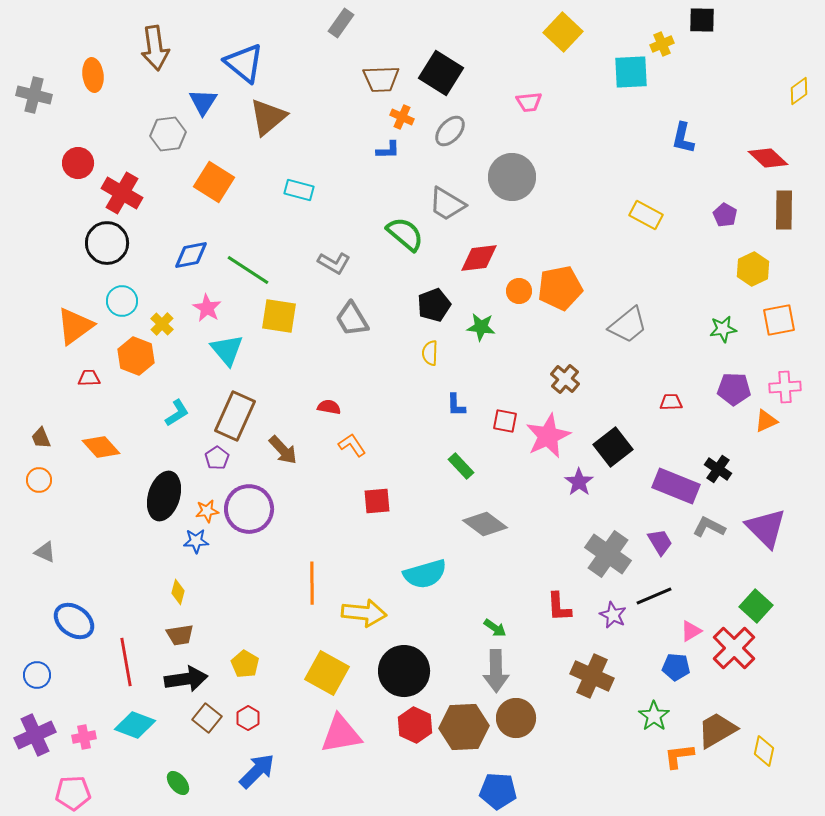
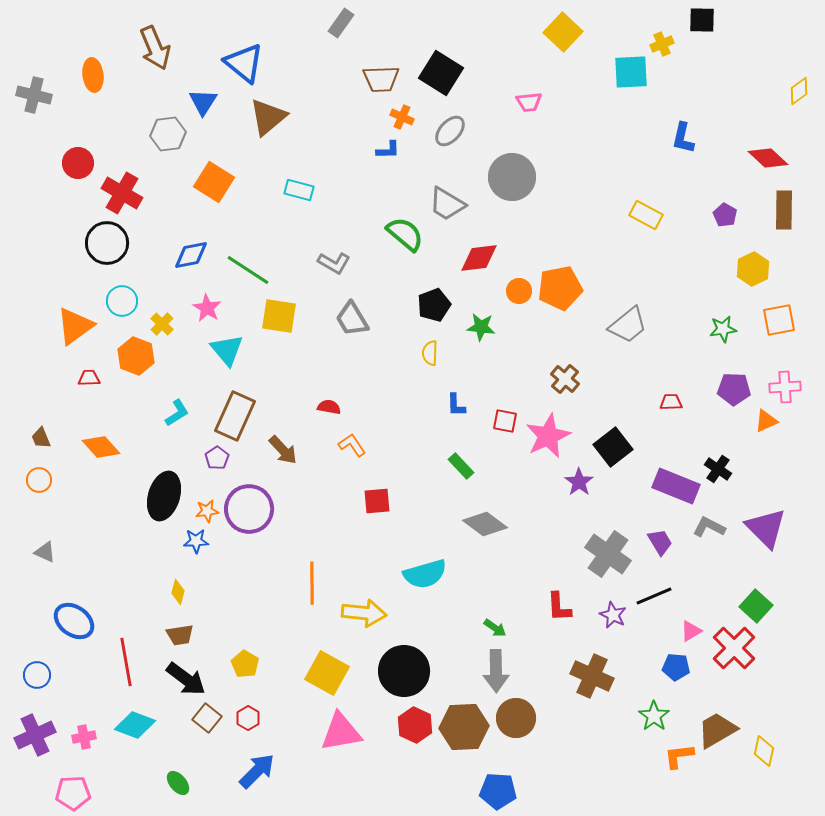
brown arrow at (155, 48): rotated 15 degrees counterclockwise
black arrow at (186, 679): rotated 45 degrees clockwise
pink triangle at (341, 734): moved 2 px up
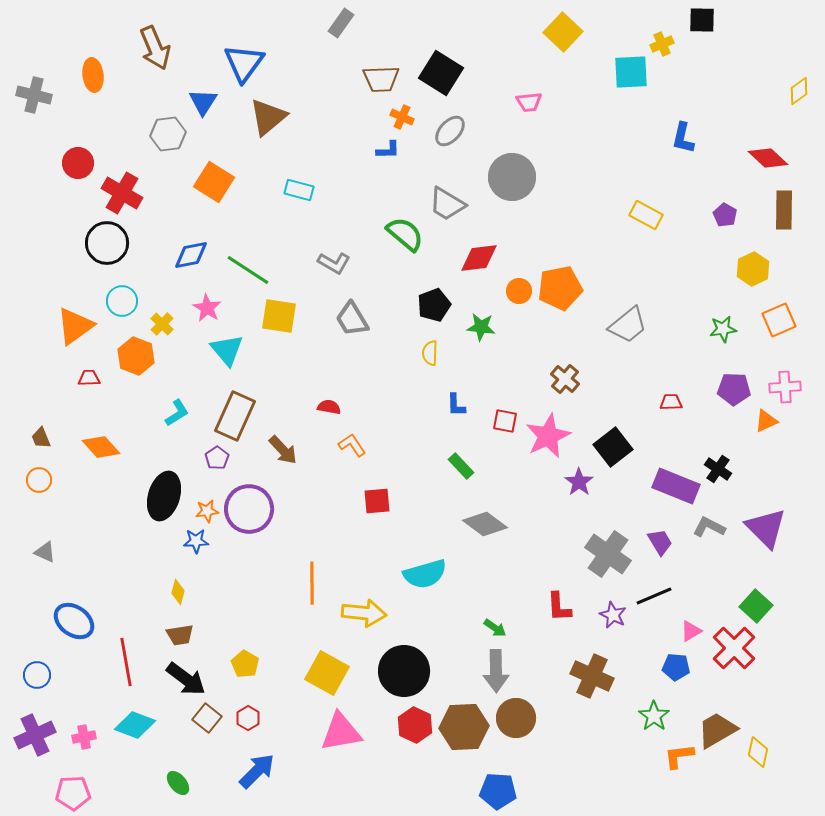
blue triangle at (244, 63): rotated 27 degrees clockwise
orange square at (779, 320): rotated 12 degrees counterclockwise
yellow diamond at (764, 751): moved 6 px left, 1 px down
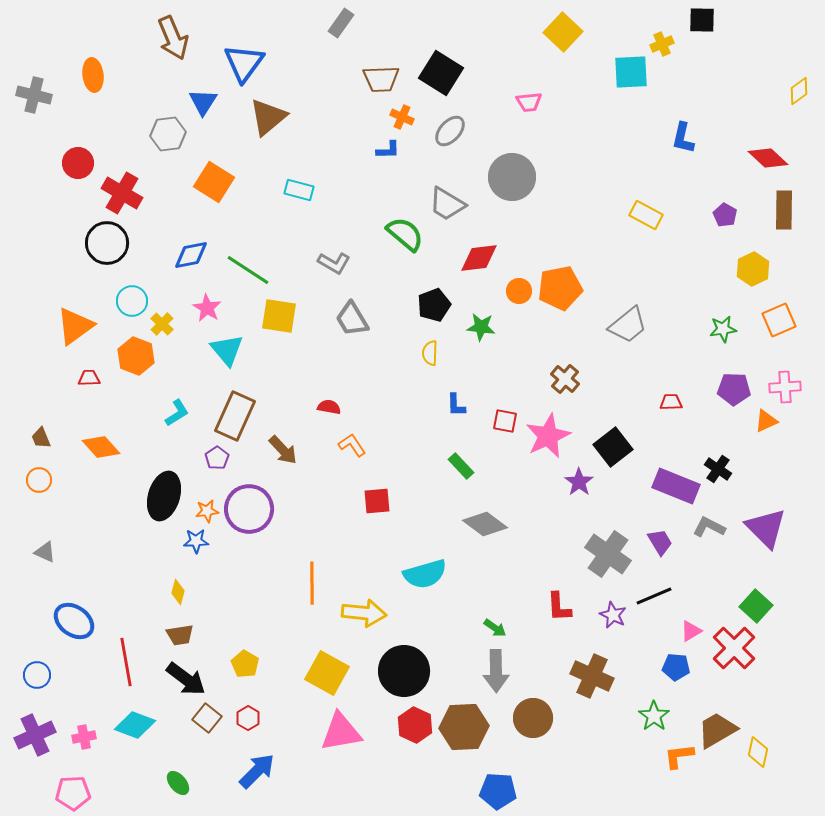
brown arrow at (155, 48): moved 18 px right, 10 px up
cyan circle at (122, 301): moved 10 px right
brown circle at (516, 718): moved 17 px right
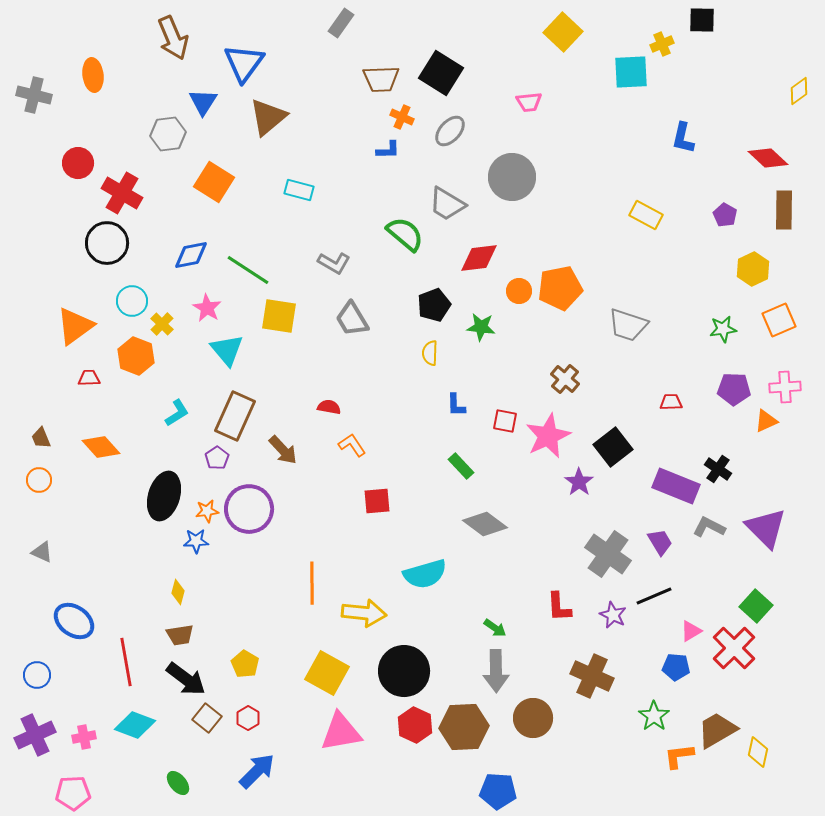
gray trapezoid at (628, 325): rotated 57 degrees clockwise
gray triangle at (45, 552): moved 3 px left
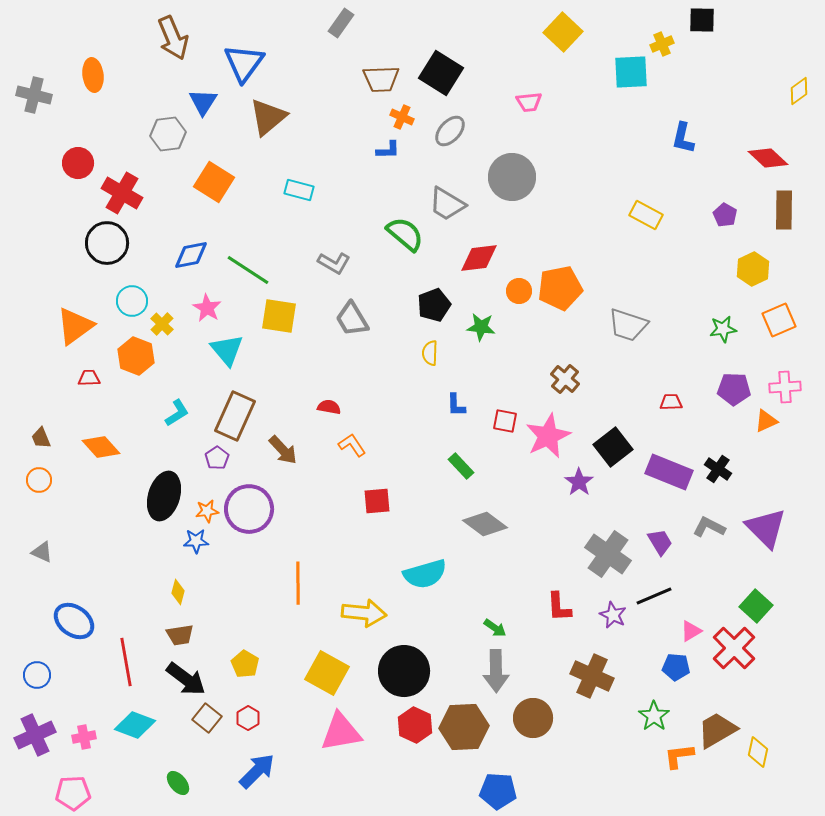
purple rectangle at (676, 486): moved 7 px left, 14 px up
orange line at (312, 583): moved 14 px left
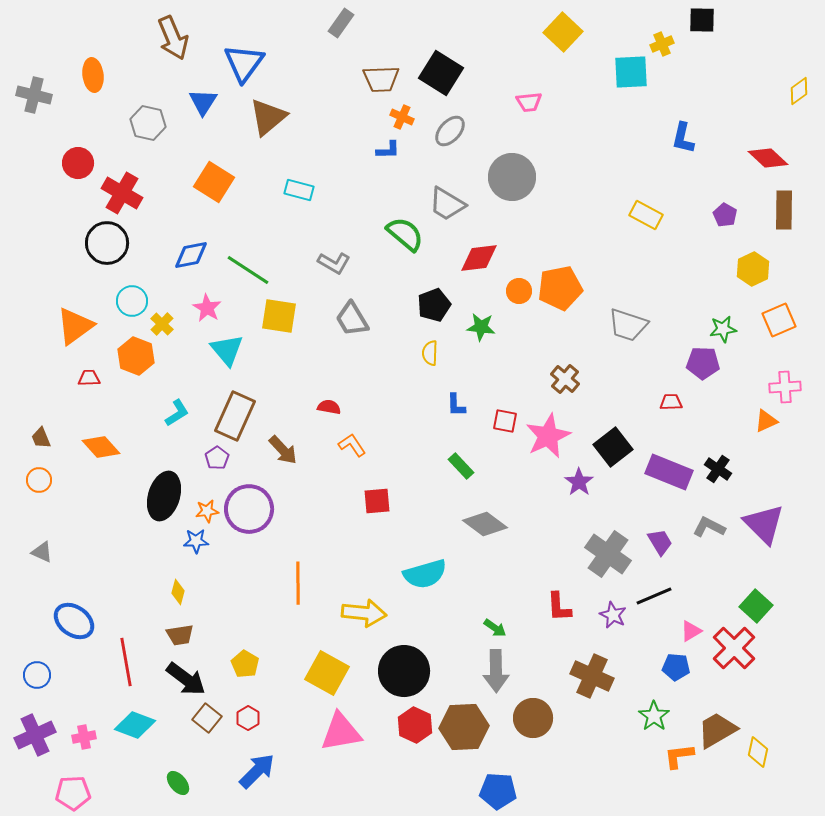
gray hexagon at (168, 134): moved 20 px left, 11 px up; rotated 20 degrees clockwise
purple pentagon at (734, 389): moved 31 px left, 26 px up
purple triangle at (766, 528): moved 2 px left, 4 px up
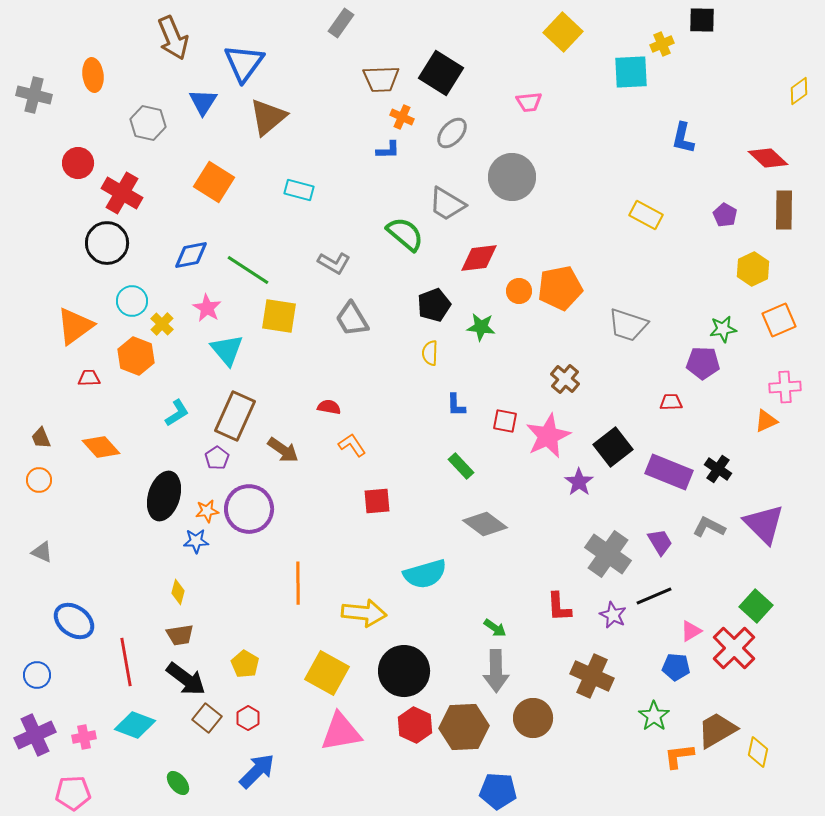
gray ellipse at (450, 131): moved 2 px right, 2 px down
brown arrow at (283, 450): rotated 12 degrees counterclockwise
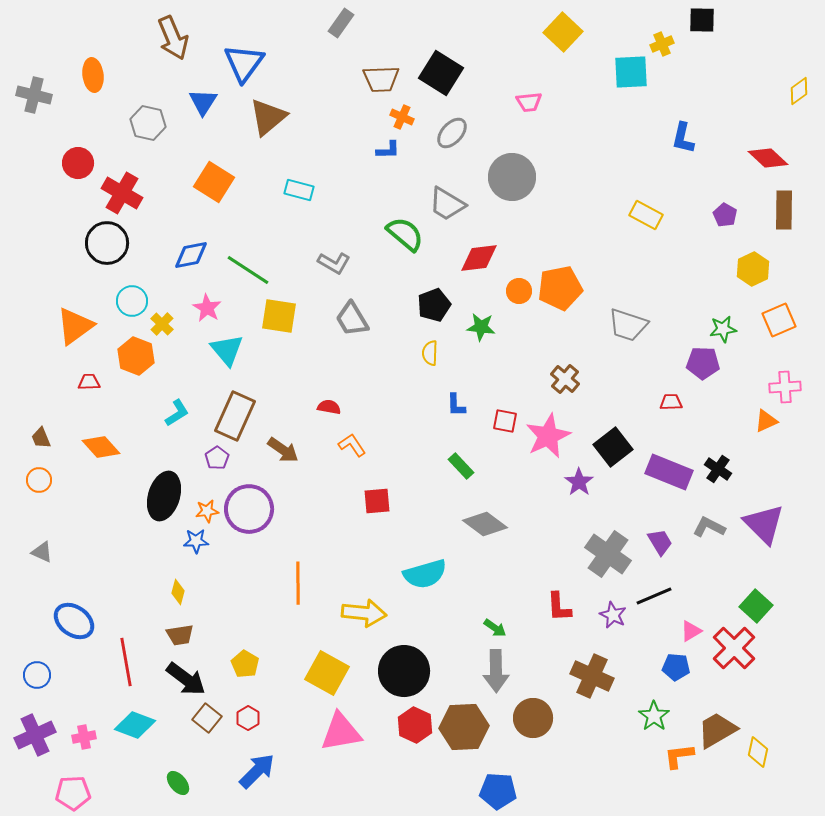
red trapezoid at (89, 378): moved 4 px down
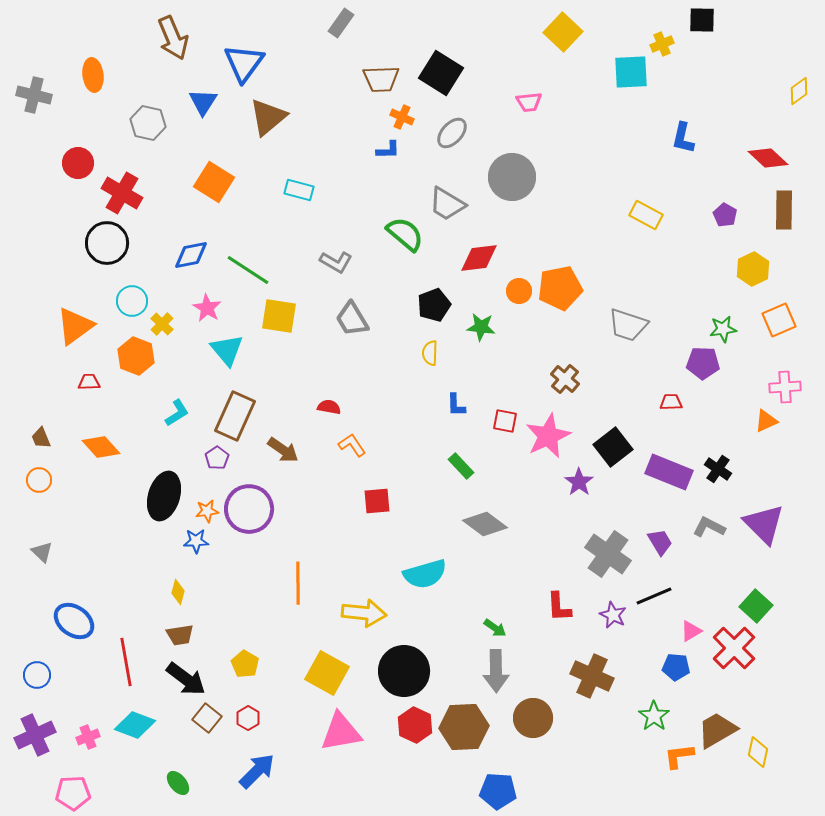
gray L-shape at (334, 263): moved 2 px right, 1 px up
gray triangle at (42, 552): rotated 20 degrees clockwise
pink cross at (84, 737): moved 4 px right; rotated 10 degrees counterclockwise
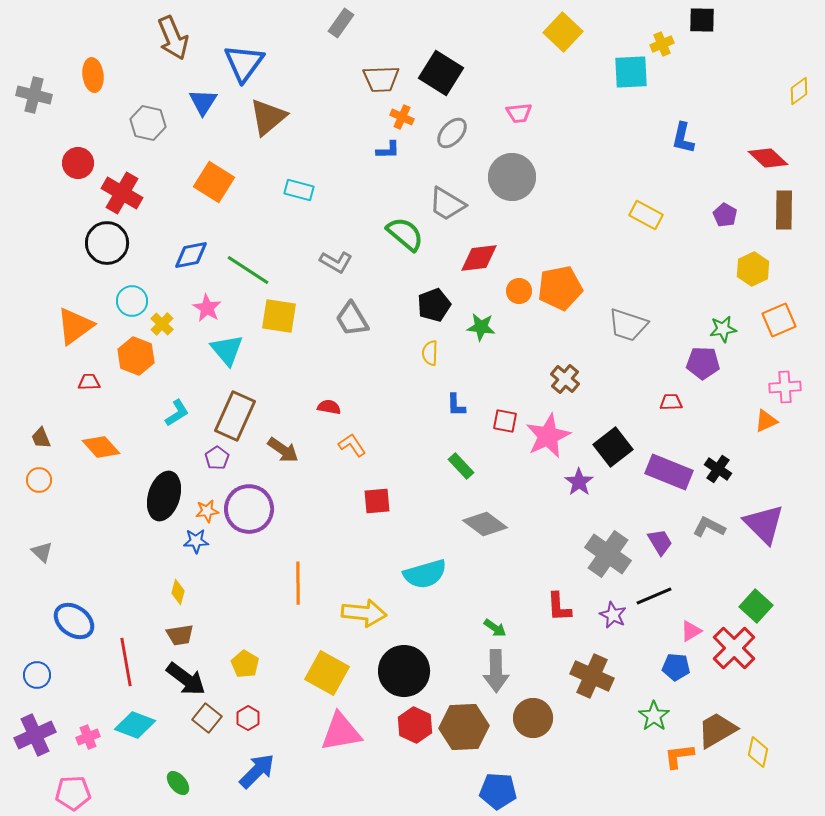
pink trapezoid at (529, 102): moved 10 px left, 11 px down
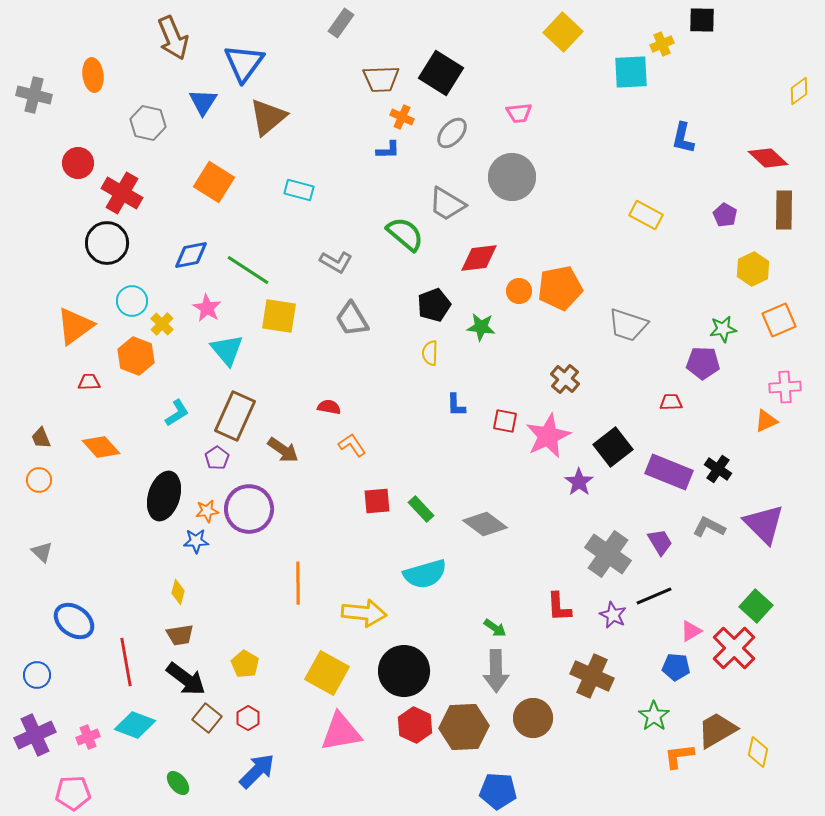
green rectangle at (461, 466): moved 40 px left, 43 px down
